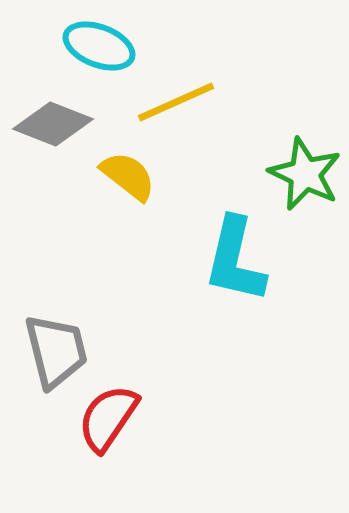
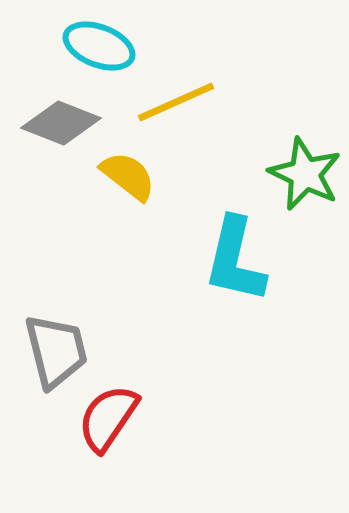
gray diamond: moved 8 px right, 1 px up
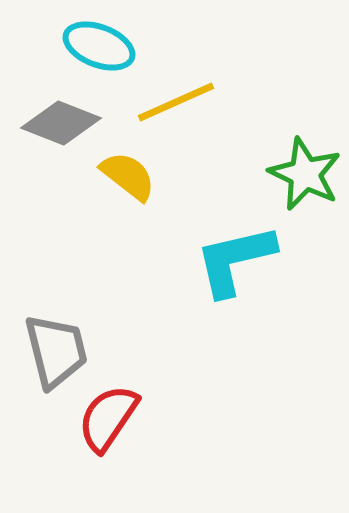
cyan L-shape: rotated 64 degrees clockwise
